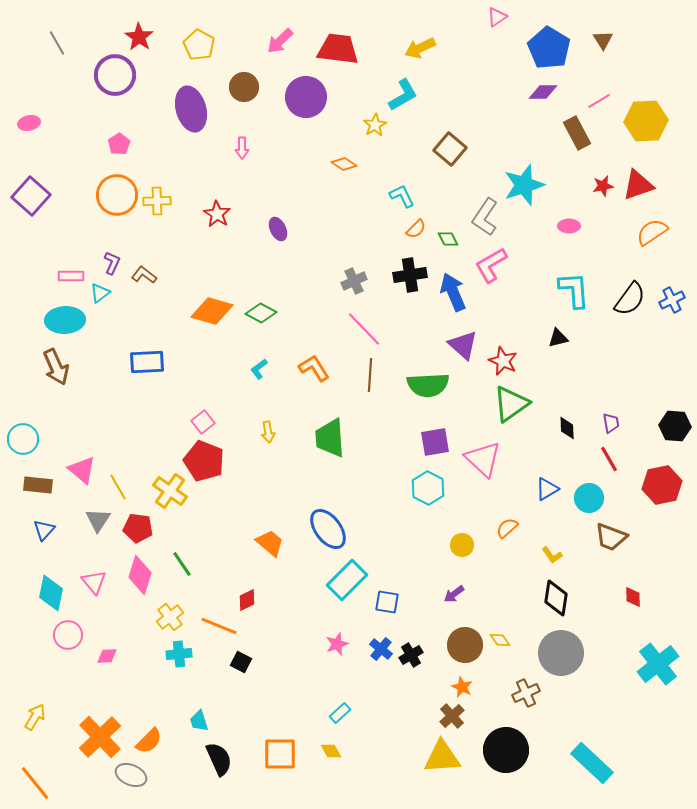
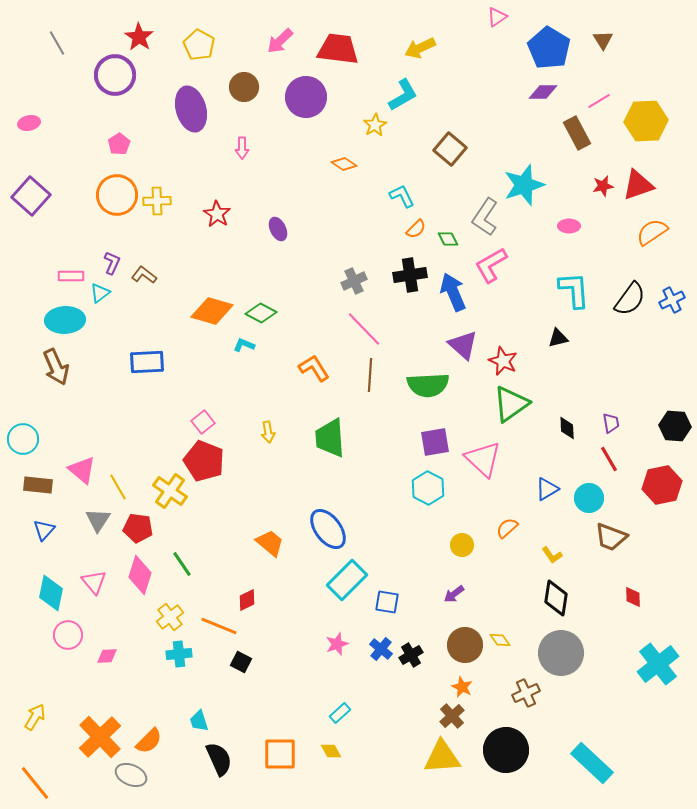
cyan L-shape at (259, 369): moved 15 px left, 24 px up; rotated 60 degrees clockwise
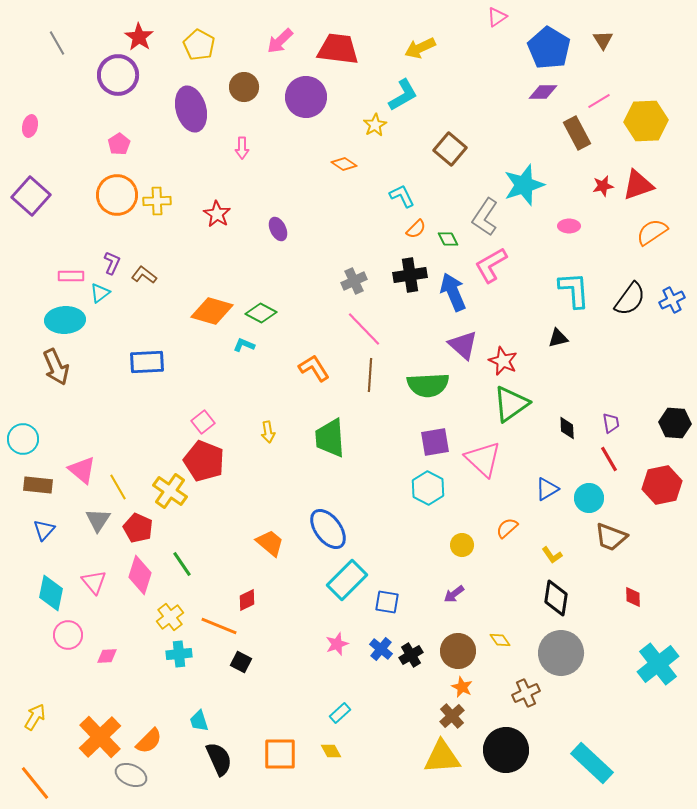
purple circle at (115, 75): moved 3 px right
pink ellipse at (29, 123): moved 1 px right, 3 px down; rotated 65 degrees counterclockwise
black hexagon at (675, 426): moved 3 px up
red pentagon at (138, 528): rotated 16 degrees clockwise
brown circle at (465, 645): moved 7 px left, 6 px down
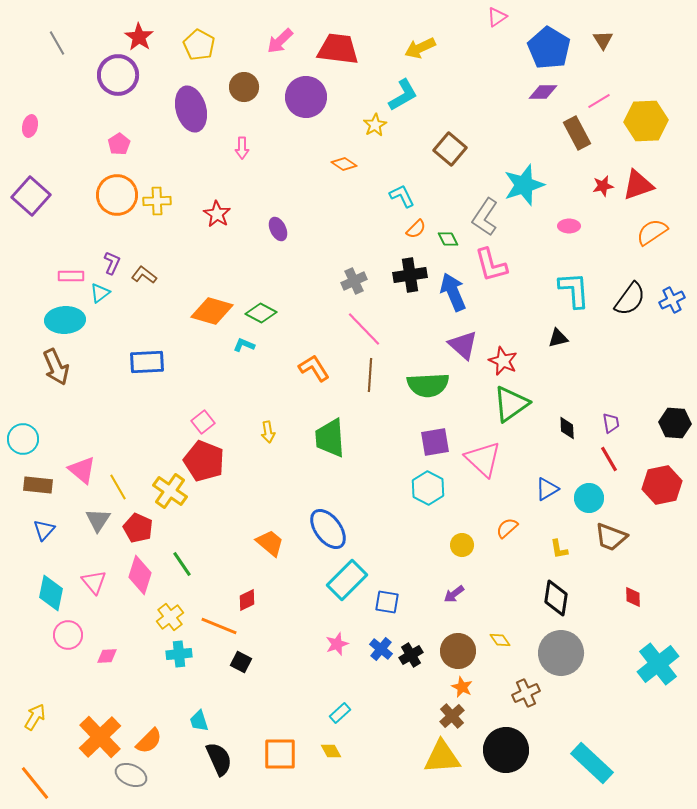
pink L-shape at (491, 265): rotated 75 degrees counterclockwise
yellow L-shape at (552, 555): moved 7 px right, 6 px up; rotated 25 degrees clockwise
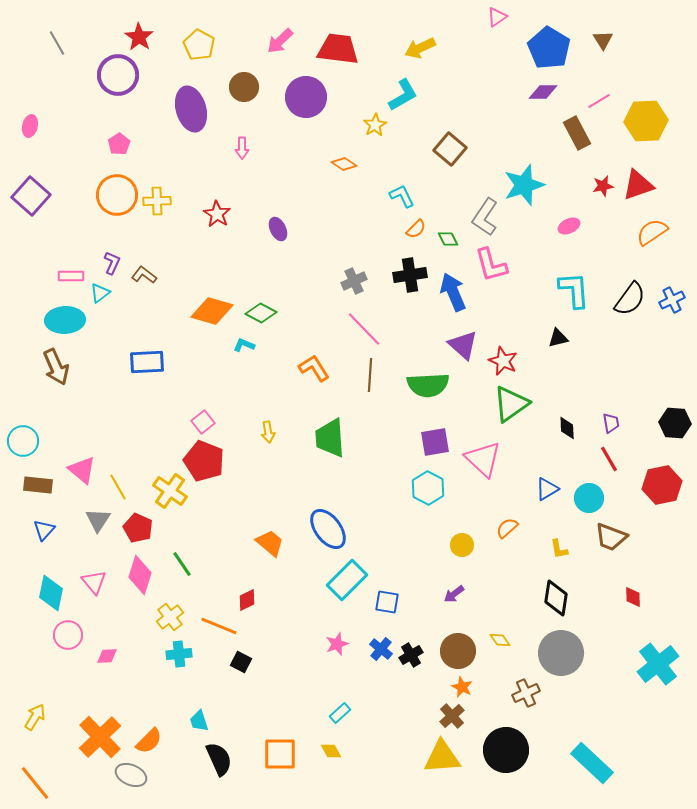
pink ellipse at (569, 226): rotated 25 degrees counterclockwise
cyan circle at (23, 439): moved 2 px down
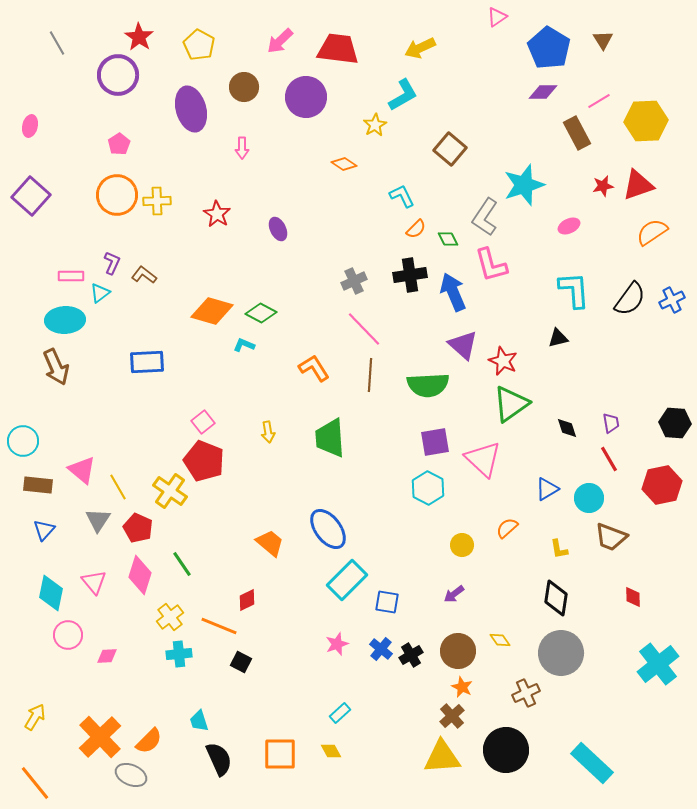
black diamond at (567, 428): rotated 15 degrees counterclockwise
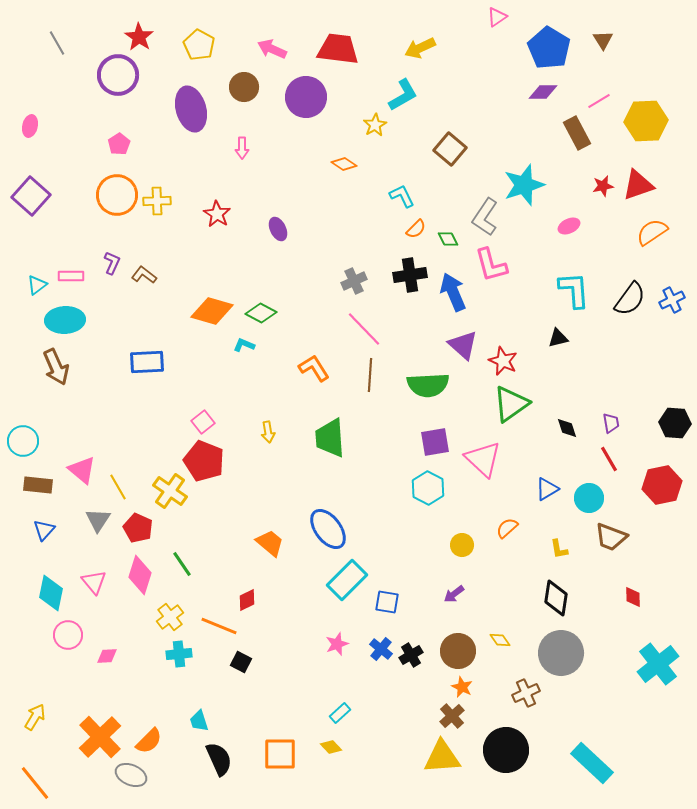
pink arrow at (280, 41): moved 8 px left, 8 px down; rotated 68 degrees clockwise
cyan triangle at (100, 293): moved 63 px left, 8 px up
yellow diamond at (331, 751): moved 4 px up; rotated 15 degrees counterclockwise
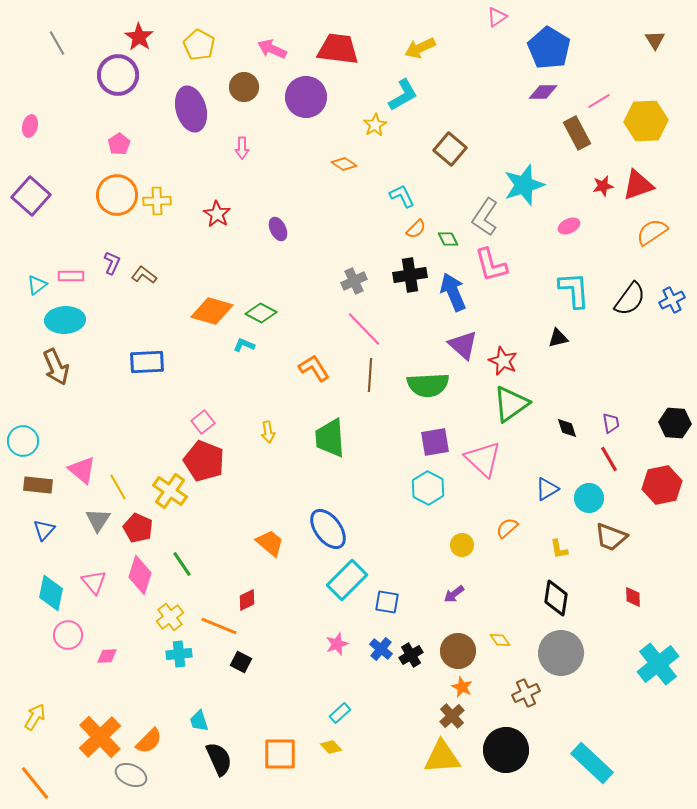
brown triangle at (603, 40): moved 52 px right
